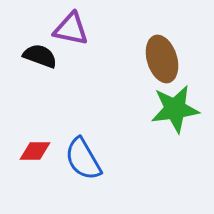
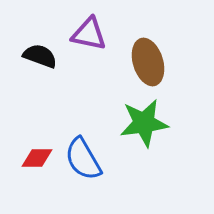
purple triangle: moved 18 px right, 5 px down
brown ellipse: moved 14 px left, 3 px down
green star: moved 31 px left, 14 px down
red diamond: moved 2 px right, 7 px down
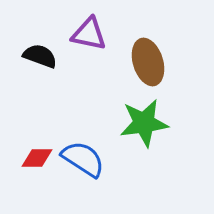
blue semicircle: rotated 153 degrees clockwise
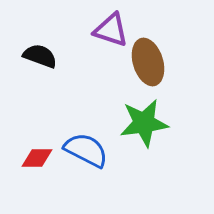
purple triangle: moved 22 px right, 4 px up; rotated 6 degrees clockwise
blue semicircle: moved 3 px right, 9 px up; rotated 6 degrees counterclockwise
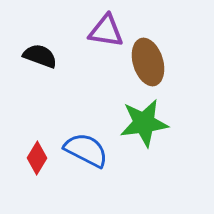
purple triangle: moved 5 px left, 1 px down; rotated 9 degrees counterclockwise
red diamond: rotated 60 degrees counterclockwise
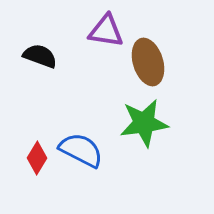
blue semicircle: moved 5 px left
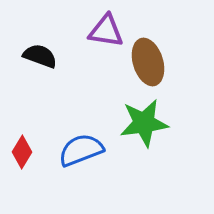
blue semicircle: rotated 48 degrees counterclockwise
red diamond: moved 15 px left, 6 px up
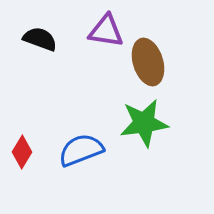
black semicircle: moved 17 px up
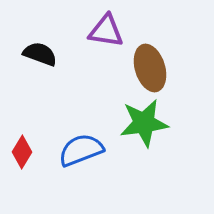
black semicircle: moved 15 px down
brown ellipse: moved 2 px right, 6 px down
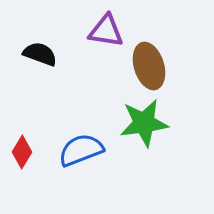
brown ellipse: moved 1 px left, 2 px up
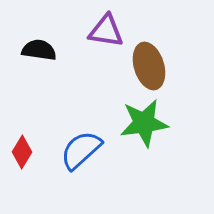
black semicircle: moved 1 px left, 4 px up; rotated 12 degrees counterclockwise
blue semicircle: rotated 21 degrees counterclockwise
